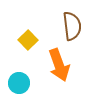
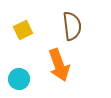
yellow square: moved 5 px left, 10 px up; rotated 18 degrees clockwise
cyan circle: moved 4 px up
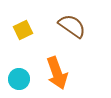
brown semicircle: rotated 48 degrees counterclockwise
orange arrow: moved 2 px left, 8 px down
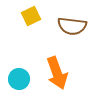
brown semicircle: rotated 152 degrees clockwise
yellow square: moved 8 px right, 14 px up
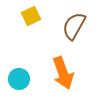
brown semicircle: moved 2 px right; rotated 112 degrees clockwise
orange arrow: moved 6 px right
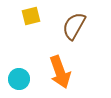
yellow square: rotated 12 degrees clockwise
orange arrow: moved 3 px left, 1 px up
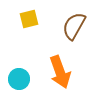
yellow square: moved 2 px left, 3 px down
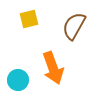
orange arrow: moved 7 px left, 4 px up
cyan circle: moved 1 px left, 1 px down
